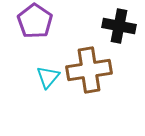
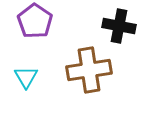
cyan triangle: moved 22 px left; rotated 10 degrees counterclockwise
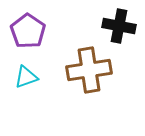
purple pentagon: moved 7 px left, 10 px down
cyan triangle: rotated 40 degrees clockwise
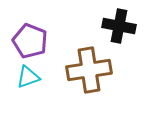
purple pentagon: moved 2 px right, 10 px down; rotated 12 degrees counterclockwise
cyan triangle: moved 2 px right
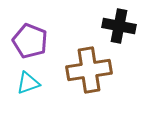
cyan triangle: moved 6 px down
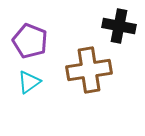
cyan triangle: moved 1 px right, 1 px up; rotated 15 degrees counterclockwise
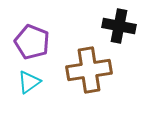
purple pentagon: moved 2 px right, 1 px down
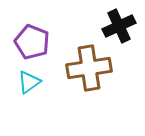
black cross: rotated 36 degrees counterclockwise
brown cross: moved 2 px up
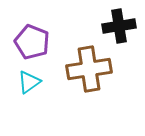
black cross: rotated 16 degrees clockwise
brown cross: moved 1 px down
